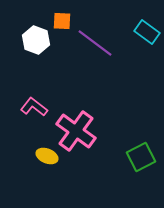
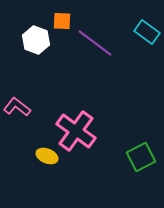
pink L-shape: moved 17 px left
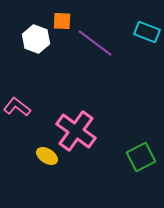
cyan rectangle: rotated 15 degrees counterclockwise
white hexagon: moved 1 px up
yellow ellipse: rotated 10 degrees clockwise
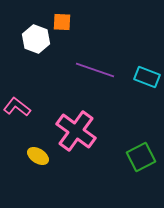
orange square: moved 1 px down
cyan rectangle: moved 45 px down
purple line: moved 27 px down; rotated 18 degrees counterclockwise
yellow ellipse: moved 9 px left
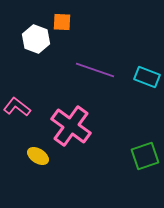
pink cross: moved 5 px left, 5 px up
green square: moved 4 px right, 1 px up; rotated 8 degrees clockwise
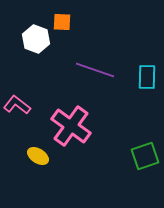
cyan rectangle: rotated 70 degrees clockwise
pink L-shape: moved 2 px up
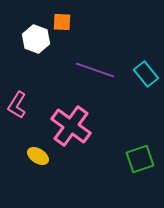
cyan rectangle: moved 1 px left, 3 px up; rotated 40 degrees counterclockwise
pink L-shape: rotated 96 degrees counterclockwise
green square: moved 5 px left, 3 px down
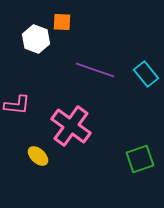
pink L-shape: rotated 116 degrees counterclockwise
yellow ellipse: rotated 10 degrees clockwise
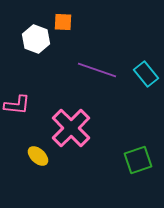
orange square: moved 1 px right
purple line: moved 2 px right
pink cross: moved 2 px down; rotated 9 degrees clockwise
green square: moved 2 px left, 1 px down
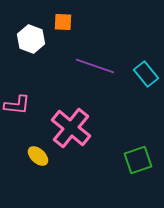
white hexagon: moved 5 px left
purple line: moved 2 px left, 4 px up
pink cross: rotated 6 degrees counterclockwise
